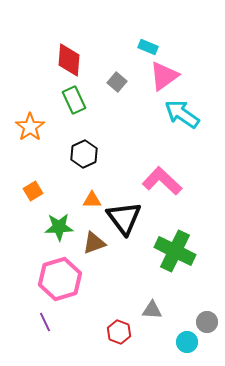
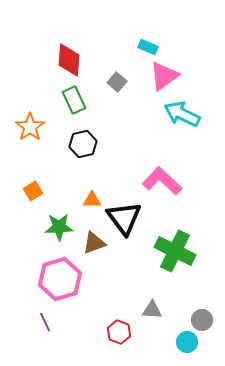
cyan arrow: rotated 9 degrees counterclockwise
black hexagon: moved 1 px left, 10 px up; rotated 12 degrees clockwise
gray circle: moved 5 px left, 2 px up
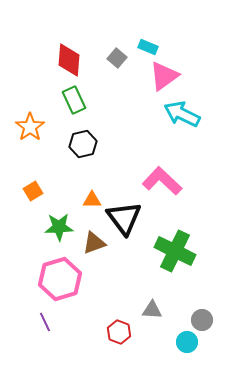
gray square: moved 24 px up
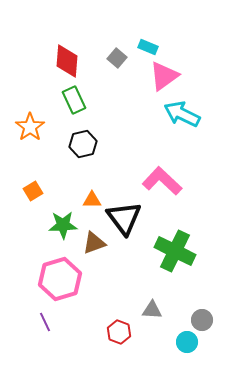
red diamond: moved 2 px left, 1 px down
green star: moved 4 px right, 2 px up
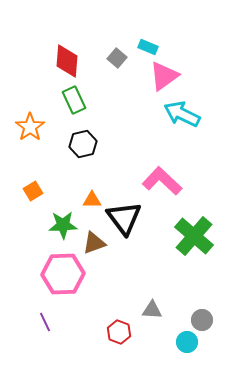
green cross: moved 19 px right, 15 px up; rotated 15 degrees clockwise
pink hexagon: moved 3 px right, 5 px up; rotated 15 degrees clockwise
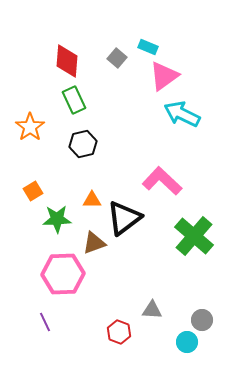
black triangle: rotated 30 degrees clockwise
green star: moved 6 px left, 6 px up
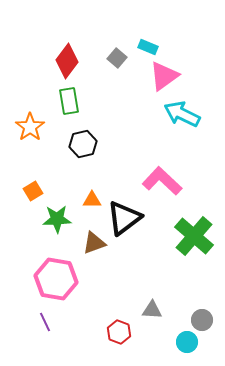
red diamond: rotated 32 degrees clockwise
green rectangle: moved 5 px left, 1 px down; rotated 16 degrees clockwise
pink hexagon: moved 7 px left, 5 px down; rotated 12 degrees clockwise
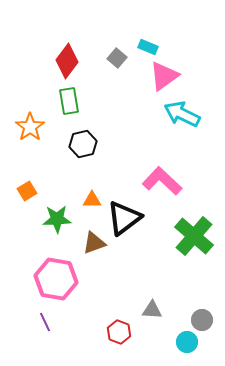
orange square: moved 6 px left
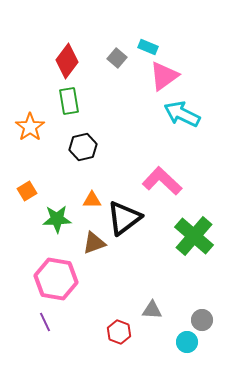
black hexagon: moved 3 px down
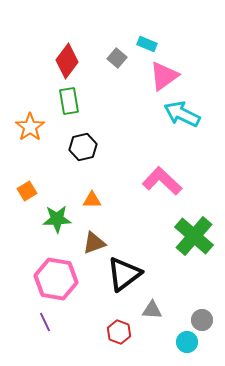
cyan rectangle: moved 1 px left, 3 px up
black triangle: moved 56 px down
